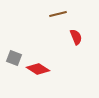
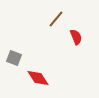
brown line: moved 2 px left, 5 px down; rotated 36 degrees counterclockwise
red diamond: moved 9 px down; rotated 25 degrees clockwise
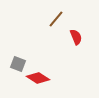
gray square: moved 4 px right, 6 px down
red diamond: rotated 25 degrees counterclockwise
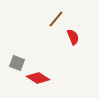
red semicircle: moved 3 px left
gray square: moved 1 px left, 1 px up
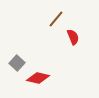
gray square: rotated 21 degrees clockwise
red diamond: rotated 20 degrees counterclockwise
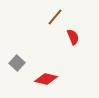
brown line: moved 1 px left, 2 px up
red diamond: moved 8 px right, 1 px down
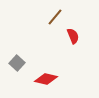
red semicircle: moved 1 px up
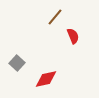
red diamond: rotated 25 degrees counterclockwise
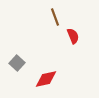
brown line: rotated 60 degrees counterclockwise
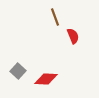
gray square: moved 1 px right, 8 px down
red diamond: rotated 15 degrees clockwise
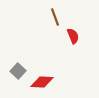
red diamond: moved 4 px left, 3 px down
